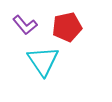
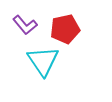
red pentagon: moved 2 px left, 2 px down
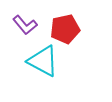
cyan triangle: rotated 28 degrees counterclockwise
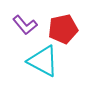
red pentagon: moved 2 px left
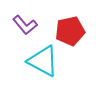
red pentagon: moved 7 px right, 2 px down
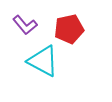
red pentagon: moved 1 px left, 2 px up
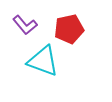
cyan triangle: rotated 8 degrees counterclockwise
